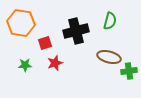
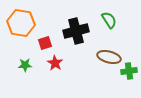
green semicircle: moved 1 px left, 1 px up; rotated 48 degrees counterclockwise
red star: rotated 21 degrees counterclockwise
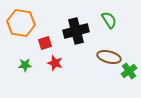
red star: rotated 14 degrees counterclockwise
green cross: rotated 28 degrees counterclockwise
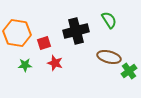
orange hexagon: moved 4 px left, 10 px down
red square: moved 1 px left
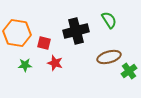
red square: rotated 32 degrees clockwise
brown ellipse: rotated 30 degrees counterclockwise
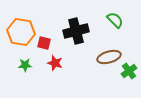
green semicircle: moved 6 px right; rotated 12 degrees counterclockwise
orange hexagon: moved 4 px right, 1 px up
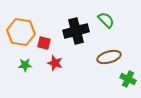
green semicircle: moved 9 px left
green cross: moved 1 px left, 8 px down; rotated 28 degrees counterclockwise
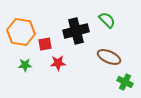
green semicircle: moved 1 px right
red square: moved 1 px right, 1 px down; rotated 24 degrees counterclockwise
brown ellipse: rotated 40 degrees clockwise
red star: moved 3 px right; rotated 21 degrees counterclockwise
green cross: moved 3 px left, 3 px down
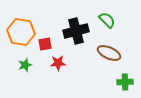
brown ellipse: moved 4 px up
green star: rotated 16 degrees counterclockwise
green cross: rotated 28 degrees counterclockwise
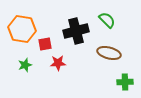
orange hexagon: moved 1 px right, 3 px up
brown ellipse: rotated 10 degrees counterclockwise
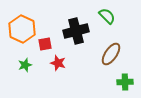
green semicircle: moved 4 px up
orange hexagon: rotated 16 degrees clockwise
brown ellipse: moved 2 px right, 1 px down; rotated 70 degrees counterclockwise
red star: rotated 21 degrees clockwise
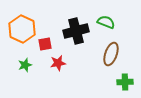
green semicircle: moved 1 px left, 6 px down; rotated 24 degrees counterclockwise
brown ellipse: rotated 15 degrees counterclockwise
red star: rotated 28 degrees counterclockwise
